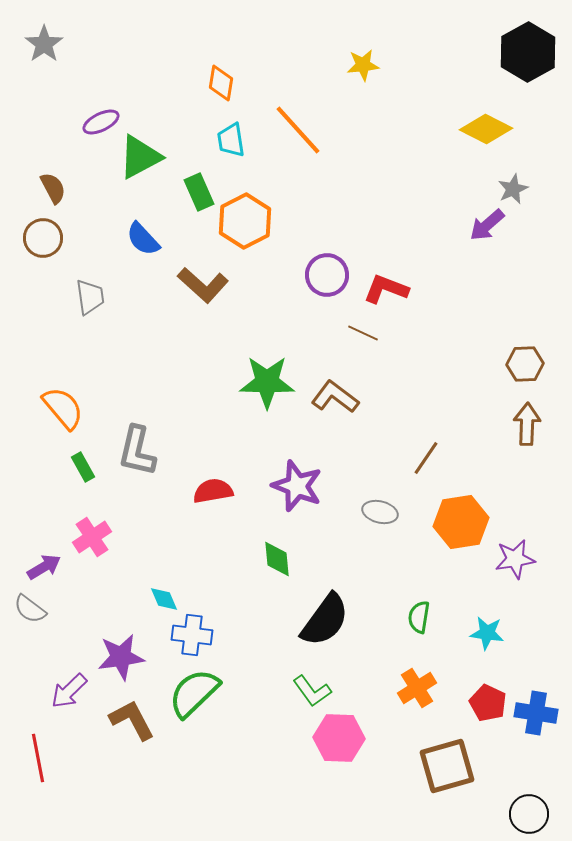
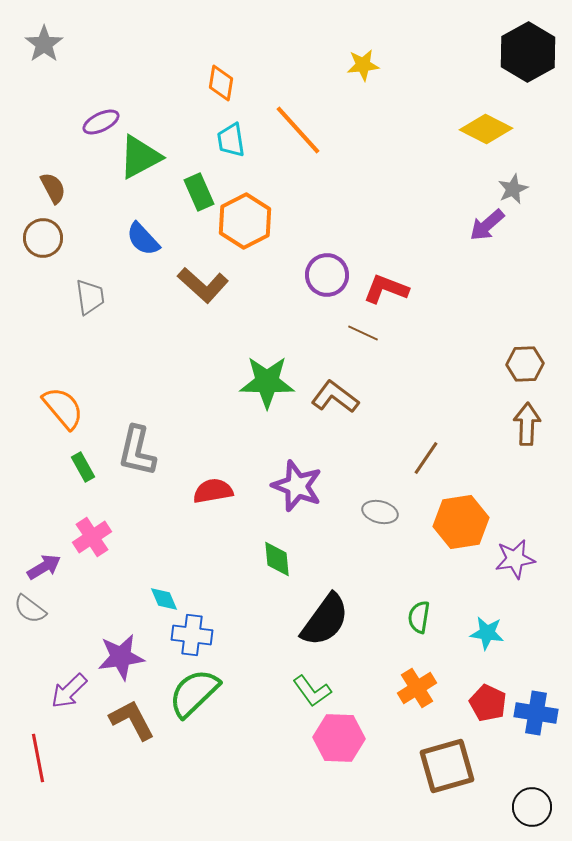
black circle at (529, 814): moved 3 px right, 7 px up
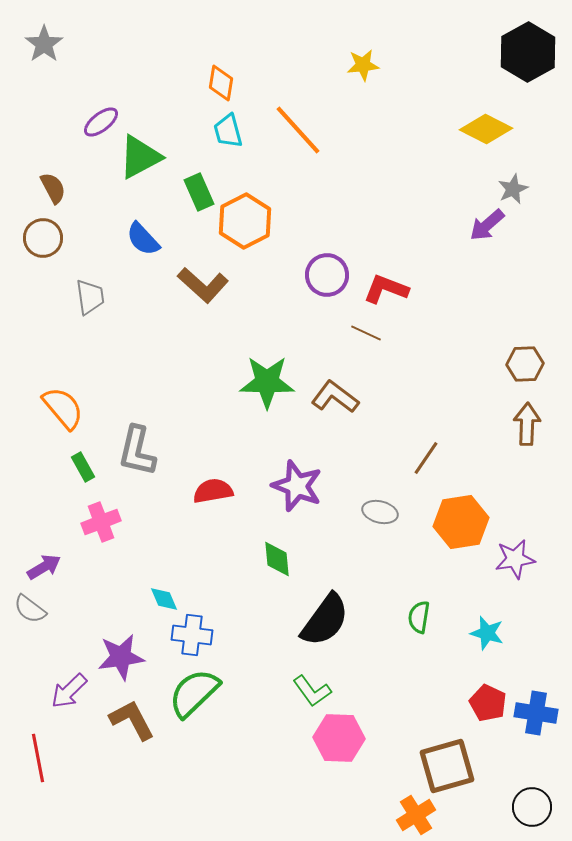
purple ellipse at (101, 122): rotated 12 degrees counterclockwise
cyan trapezoid at (231, 140): moved 3 px left, 9 px up; rotated 6 degrees counterclockwise
brown line at (363, 333): moved 3 px right
pink cross at (92, 537): moved 9 px right, 15 px up; rotated 12 degrees clockwise
cyan star at (487, 633): rotated 8 degrees clockwise
orange cross at (417, 688): moved 1 px left, 127 px down
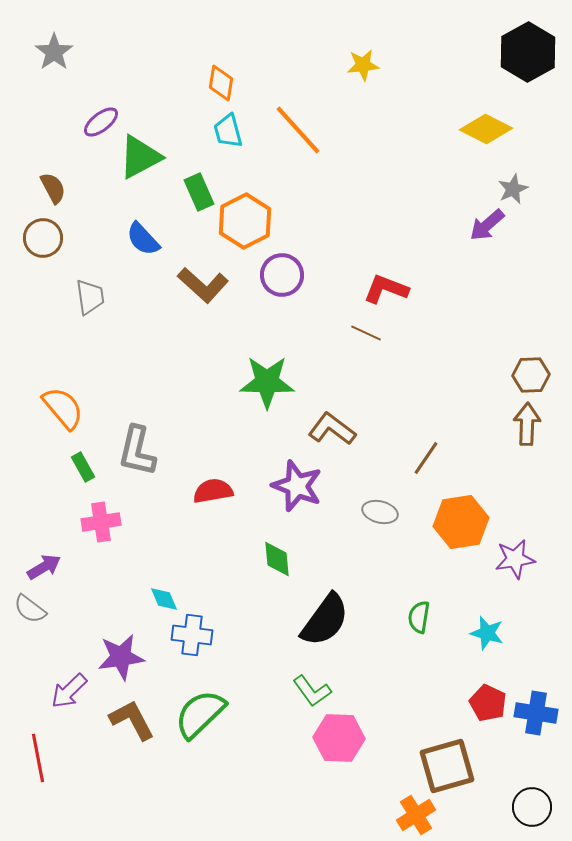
gray star at (44, 44): moved 10 px right, 8 px down
purple circle at (327, 275): moved 45 px left
brown hexagon at (525, 364): moved 6 px right, 11 px down
brown L-shape at (335, 397): moved 3 px left, 32 px down
pink cross at (101, 522): rotated 12 degrees clockwise
green semicircle at (194, 693): moved 6 px right, 21 px down
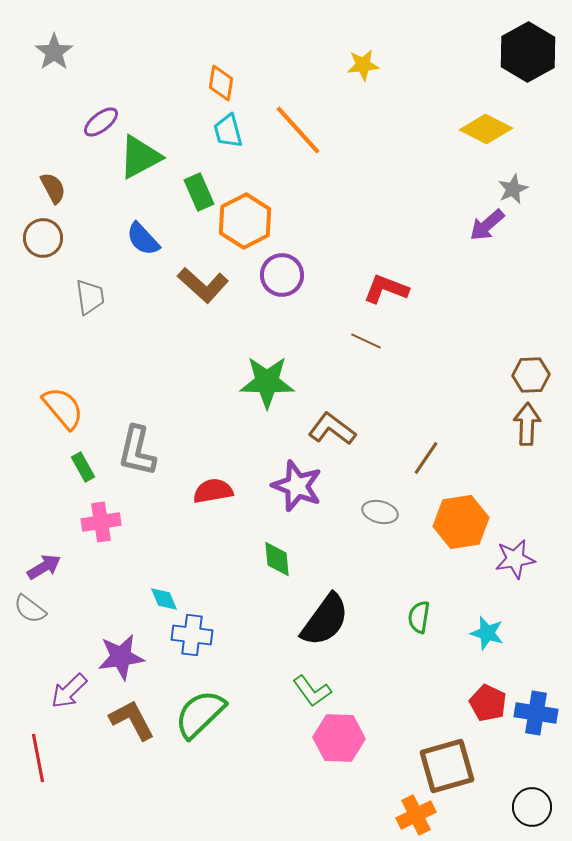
brown line at (366, 333): moved 8 px down
orange cross at (416, 815): rotated 6 degrees clockwise
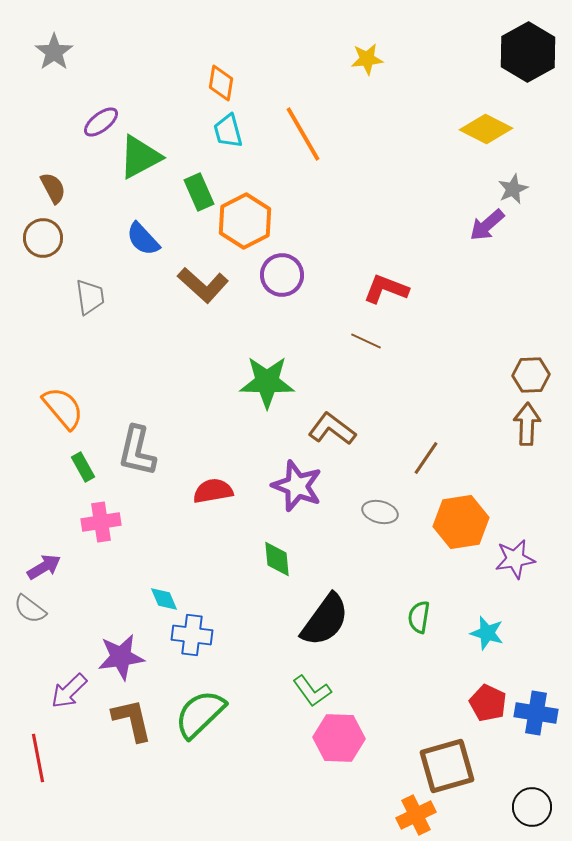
yellow star at (363, 65): moved 4 px right, 6 px up
orange line at (298, 130): moved 5 px right, 4 px down; rotated 12 degrees clockwise
brown L-shape at (132, 720): rotated 15 degrees clockwise
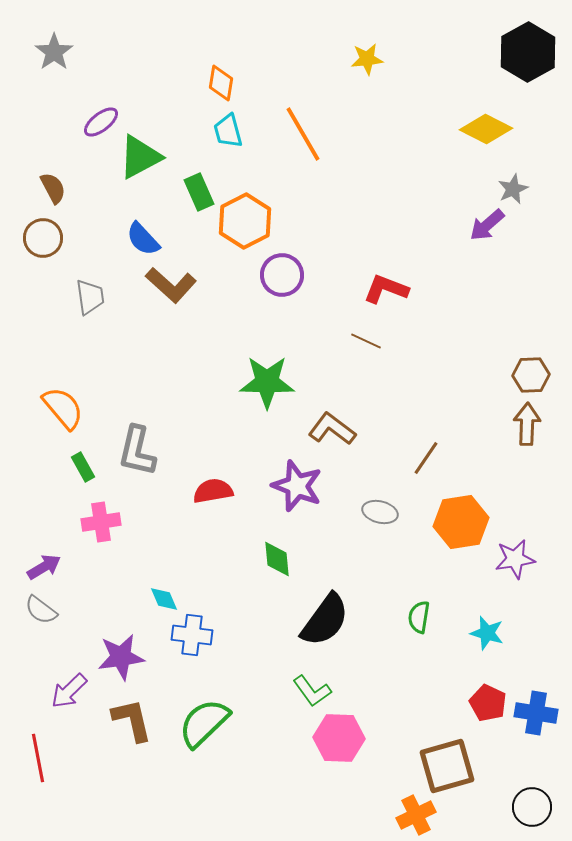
brown L-shape at (203, 285): moved 32 px left
gray semicircle at (30, 609): moved 11 px right, 1 px down
green semicircle at (200, 714): moved 4 px right, 9 px down
